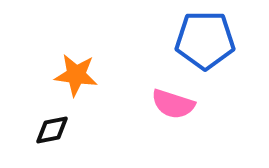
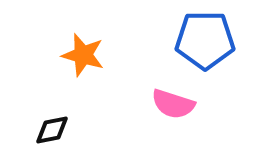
orange star: moved 7 px right, 20 px up; rotated 9 degrees clockwise
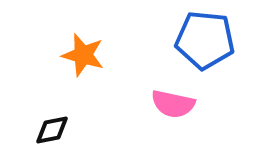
blue pentagon: rotated 6 degrees clockwise
pink semicircle: rotated 6 degrees counterclockwise
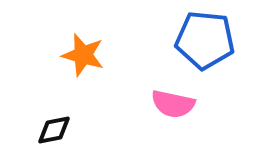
black diamond: moved 2 px right
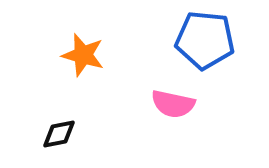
black diamond: moved 5 px right, 4 px down
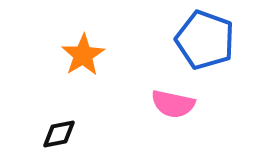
blue pentagon: rotated 14 degrees clockwise
orange star: rotated 24 degrees clockwise
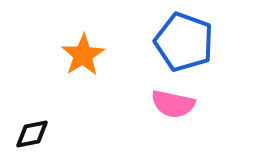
blue pentagon: moved 21 px left, 2 px down
black diamond: moved 27 px left
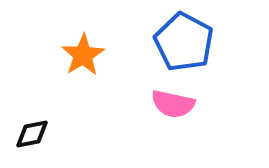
blue pentagon: rotated 8 degrees clockwise
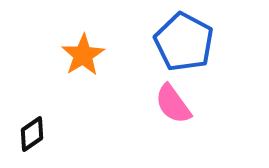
pink semicircle: rotated 42 degrees clockwise
black diamond: rotated 24 degrees counterclockwise
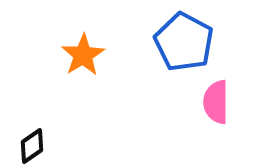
pink semicircle: moved 43 px right, 2 px up; rotated 36 degrees clockwise
black diamond: moved 12 px down
